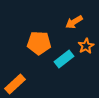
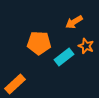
orange star: rotated 21 degrees counterclockwise
cyan rectangle: moved 2 px up
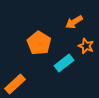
orange pentagon: rotated 30 degrees clockwise
cyan rectangle: moved 6 px down
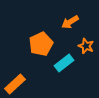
orange arrow: moved 4 px left
orange pentagon: moved 2 px right, 1 px down; rotated 15 degrees clockwise
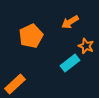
orange pentagon: moved 10 px left, 8 px up
cyan rectangle: moved 6 px right
